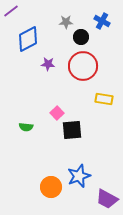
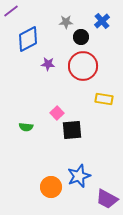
blue cross: rotated 21 degrees clockwise
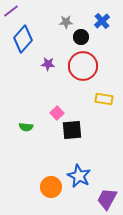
blue diamond: moved 5 px left; rotated 20 degrees counterclockwise
blue star: rotated 25 degrees counterclockwise
purple trapezoid: rotated 90 degrees clockwise
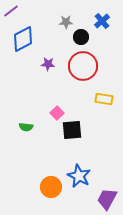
blue diamond: rotated 20 degrees clockwise
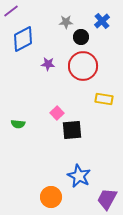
green semicircle: moved 8 px left, 3 px up
orange circle: moved 10 px down
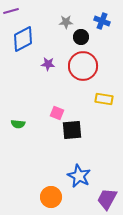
purple line: rotated 21 degrees clockwise
blue cross: rotated 28 degrees counterclockwise
pink square: rotated 24 degrees counterclockwise
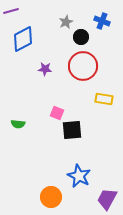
gray star: rotated 24 degrees counterclockwise
purple star: moved 3 px left, 5 px down
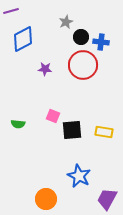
blue cross: moved 1 px left, 21 px down; rotated 14 degrees counterclockwise
red circle: moved 1 px up
yellow rectangle: moved 33 px down
pink square: moved 4 px left, 3 px down
orange circle: moved 5 px left, 2 px down
